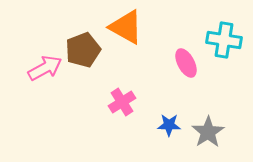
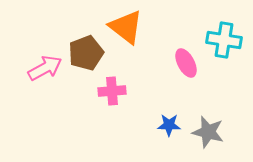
orange triangle: rotated 9 degrees clockwise
brown pentagon: moved 3 px right, 3 px down
pink cross: moved 10 px left, 11 px up; rotated 28 degrees clockwise
gray star: rotated 24 degrees counterclockwise
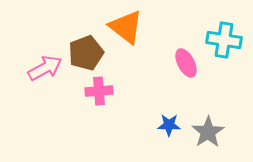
pink cross: moved 13 px left
gray star: rotated 24 degrees clockwise
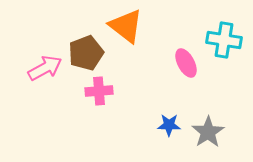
orange triangle: moved 1 px up
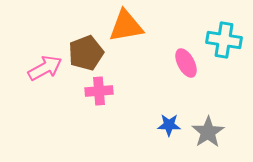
orange triangle: rotated 48 degrees counterclockwise
